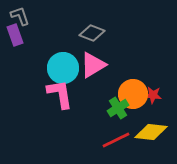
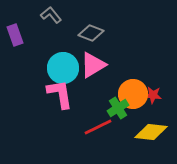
gray L-shape: moved 31 px right, 1 px up; rotated 20 degrees counterclockwise
gray diamond: moved 1 px left
red line: moved 18 px left, 13 px up
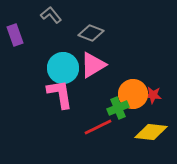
green cross: rotated 10 degrees clockwise
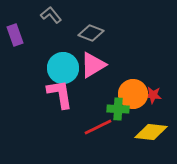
green cross: moved 1 px down; rotated 25 degrees clockwise
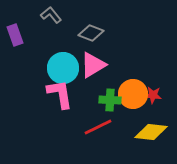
green cross: moved 8 px left, 9 px up
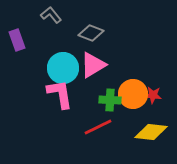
purple rectangle: moved 2 px right, 5 px down
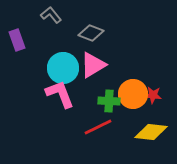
pink L-shape: rotated 12 degrees counterclockwise
green cross: moved 1 px left, 1 px down
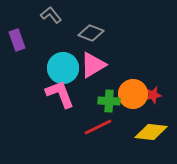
red star: rotated 18 degrees counterclockwise
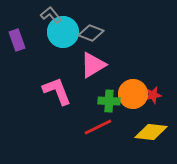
cyan circle: moved 36 px up
pink L-shape: moved 3 px left, 3 px up
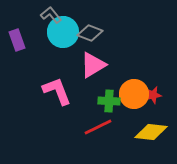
gray diamond: moved 1 px left
orange circle: moved 1 px right
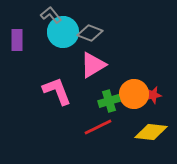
purple rectangle: rotated 20 degrees clockwise
green cross: rotated 20 degrees counterclockwise
